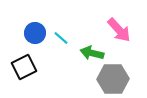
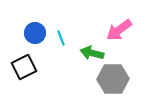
pink arrow: rotated 96 degrees clockwise
cyan line: rotated 28 degrees clockwise
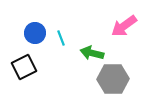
pink arrow: moved 5 px right, 4 px up
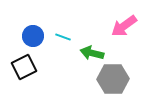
blue circle: moved 2 px left, 3 px down
cyan line: moved 2 px right, 1 px up; rotated 49 degrees counterclockwise
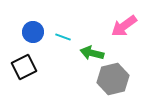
blue circle: moved 4 px up
gray hexagon: rotated 12 degrees counterclockwise
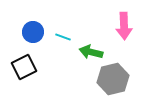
pink arrow: rotated 56 degrees counterclockwise
green arrow: moved 1 px left, 1 px up
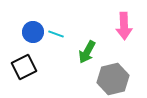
cyan line: moved 7 px left, 3 px up
green arrow: moved 4 px left; rotated 75 degrees counterclockwise
